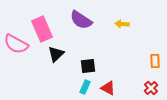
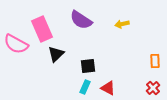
yellow arrow: rotated 16 degrees counterclockwise
red cross: moved 2 px right
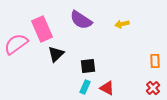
pink semicircle: rotated 115 degrees clockwise
red triangle: moved 1 px left
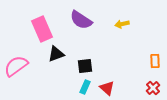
pink semicircle: moved 22 px down
black triangle: rotated 24 degrees clockwise
black square: moved 3 px left
red triangle: rotated 14 degrees clockwise
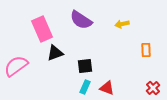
black triangle: moved 1 px left, 1 px up
orange rectangle: moved 9 px left, 11 px up
red triangle: rotated 21 degrees counterclockwise
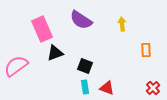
yellow arrow: rotated 96 degrees clockwise
black square: rotated 28 degrees clockwise
cyan rectangle: rotated 32 degrees counterclockwise
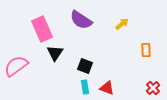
yellow arrow: rotated 56 degrees clockwise
black triangle: rotated 36 degrees counterclockwise
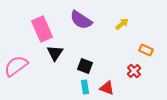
orange rectangle: rotated 64 degrees counterclockwise
red cross: moved 19 px left, 17 px up
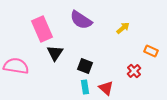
yellow arrow: moved 1 px right, 4 px down
orange rectangle: moved 5 px right, 1 px down
pink semicircle: rotated 45 degrees clockwise
red triangle: moved 1 px left; rotated 21 degrees clockwise
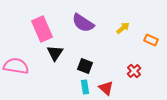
purple semicircle: moved 2 px right, 3 px down
orange rectangle: moved 11 px up
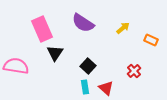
black square: moved 3 px right; rotated 21 degrees clockwise
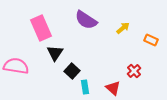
purple semicircle: moved 3 px right, 3 px up
pink rectangle: moved 1 px left, 1 px up
black square: moved 16 px left, 5 px down
red triangle: moved 7 px right
